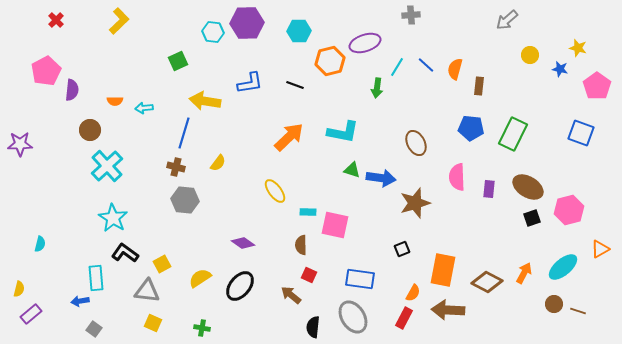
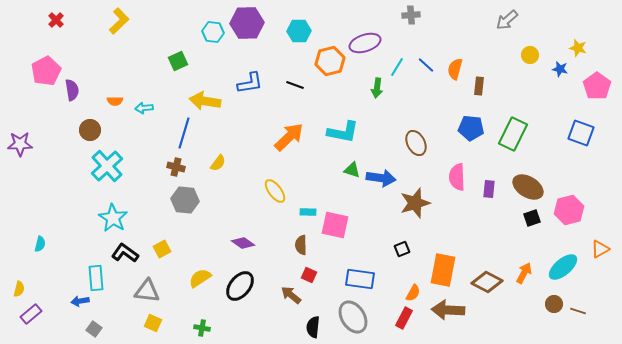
purple semicircle at (72, 90): rotated 15 degrees counterclockwise
yellow square at (162, 264): moved 15 px up
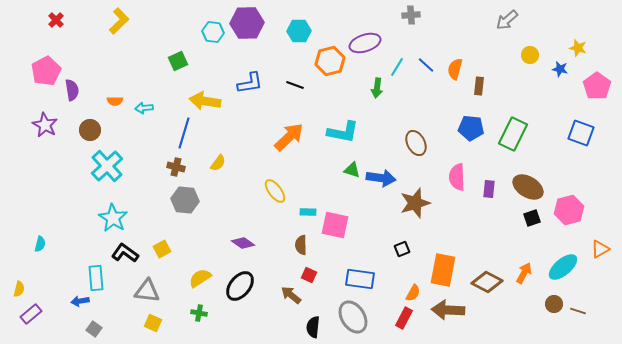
purple star at (20, 144): moved 25 px right, 19 px up; rotated 30 degrees clockwise
green cross at (202, 328): moved 3 px left, 15 px up
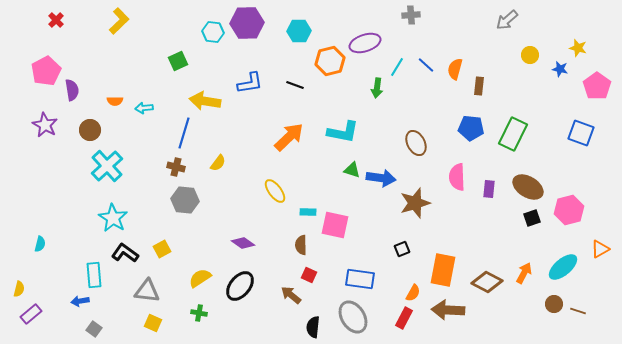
cyan rectangle at (96, 278): moved 2 px left, 3 px up
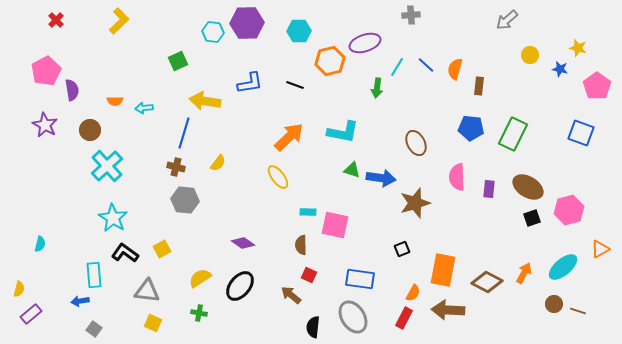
yellow ellipse at (275, 191): moved 3 px right, 14 px up
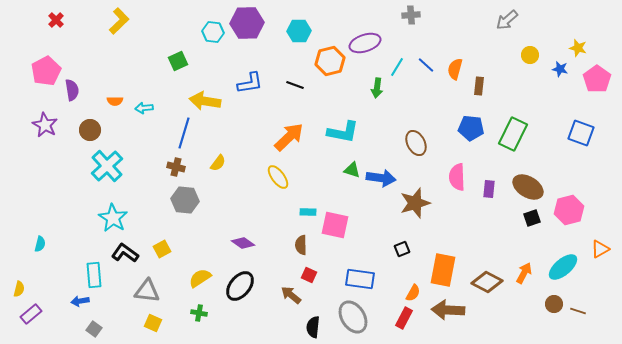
pink pentagon at (597, 86): moved 7 px up
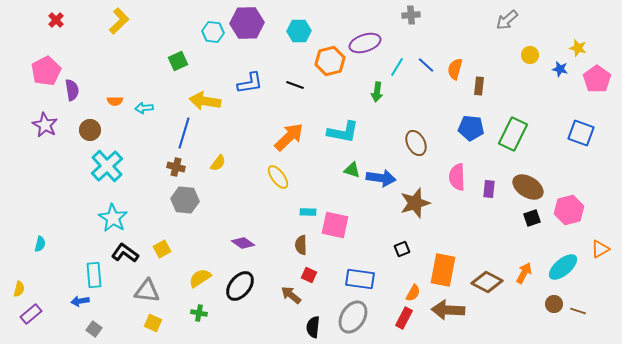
green arrow at (377, 88): moved 4 px down
gray ellipse at (353, 317): rotated 64 degrees clockwise
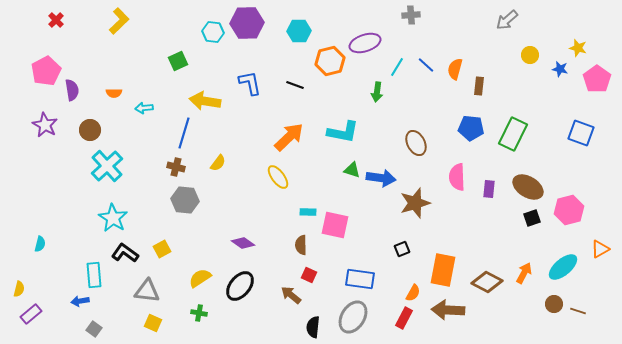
blue L-shape at (250, 83): rotated 92 degrees counterclockwise
orange semicircle at (115, 101): moved 1 px left, 8 px up
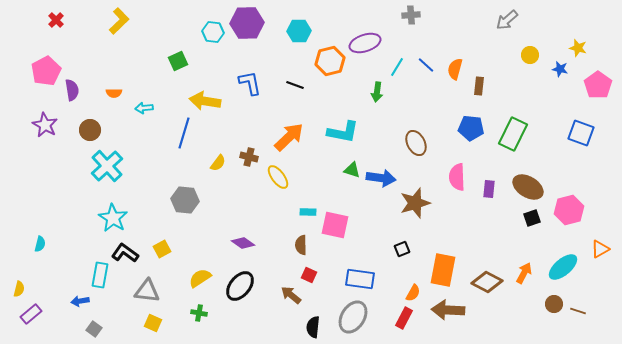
pink pentagon at (597, 79): moved 1 px right, 6 px down
brown cross at (176, 167): moved 73 px right, 10 px up
cyan rectangle at (94, 275): moved 6 px right; rotated 15 degrees clockwise
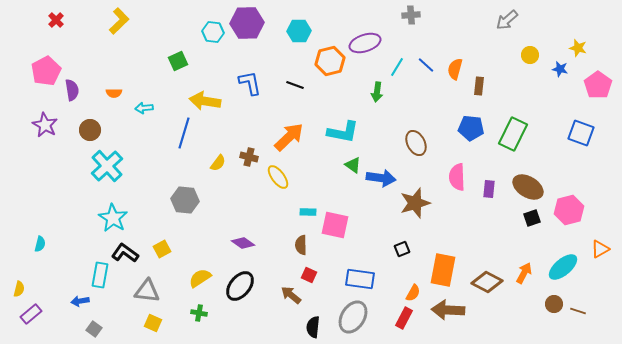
green triangle at (352, 170): moved 1 px right, 5 px up; rotated 18 degrees clockwise
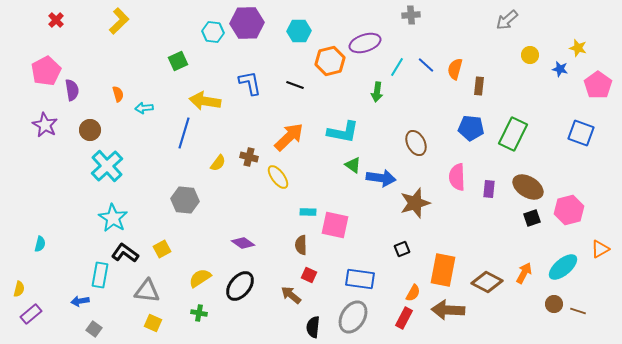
orange semicircle at (114, 93): moved 4 px right, 1 px down; rotated 105 degrees counterclockwise
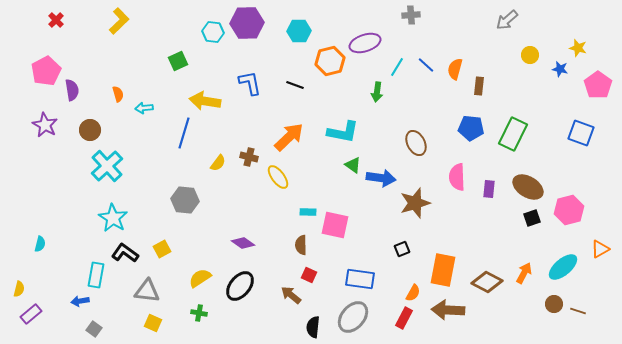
cyan rectangle at (100, 275): moved 4 px left
gray ellipse at (353, 317): rotated 8 degrees clockwise
